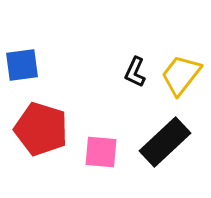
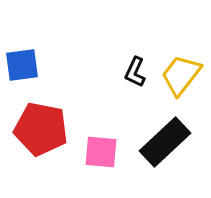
red pentagon: rotated 6 degrees counterclockwise
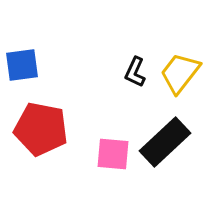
yellow trapezoid: moved 1 px left, 2 px up
pink square: moved 12 px right, 2 px down
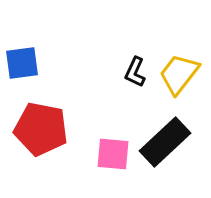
blue square: moved 2 px up
yellow trapezoid: moved 1 px left, 1 px down
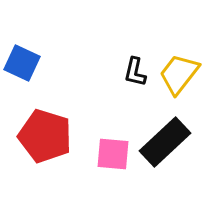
blue square: rotated 33 degrees clockwise
black L-shape: rotated 12 degrees counterclockwise
red pentagon: moved 4 px right, 7 px down; rotated 6 degrees clockwise
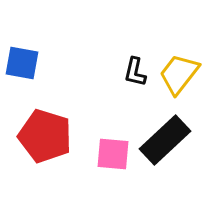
blue square: rotated 15 degrees counterclockwise
black rectangle: moved 2 px up
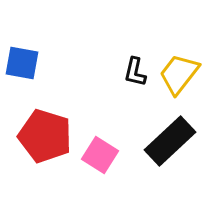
black rectangle: moved 5 px right, 1 px down
pink square: moved 13 px left, 1 px down; rotated 27 degrees clockwise
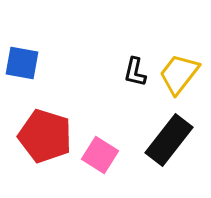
black rectangle: moved 1 px left, 1 px up; rotated 9 degrees counterclockwise
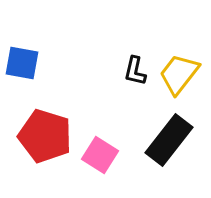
black L-shape: moved 1 px up
